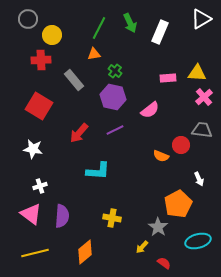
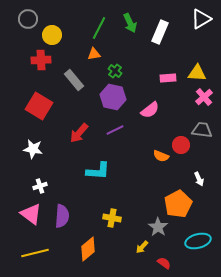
orange diamond: moved 3 px right, 3 px up
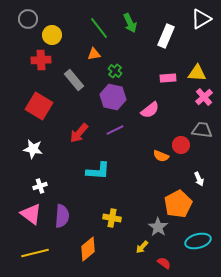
green line: rotated 65 degrees counterclockwise
white rectangle: moved 6 px right, 4 px down
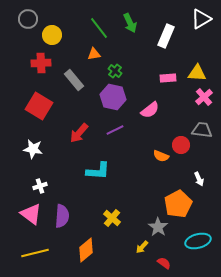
red cross: moved 3 px down
yellow cross: rotated 30 degrees clockwise
orange diamond: moved 2 px left, 1 px down
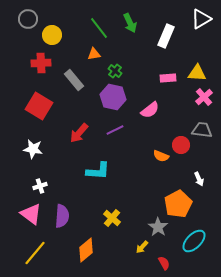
cyan ellipse: moved 4 px left; rotated 30 degrees counterclockwise
yellow line: rotated 36 degrees counterclockwise
red semicircle: rotated 24 degrees clockwise
